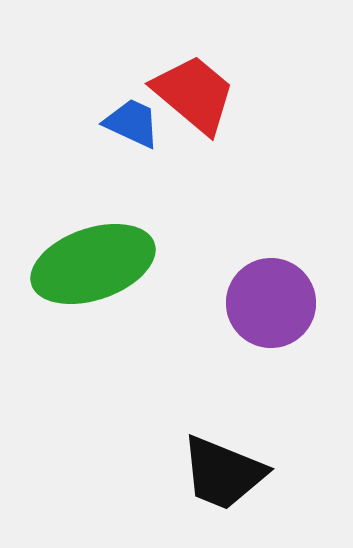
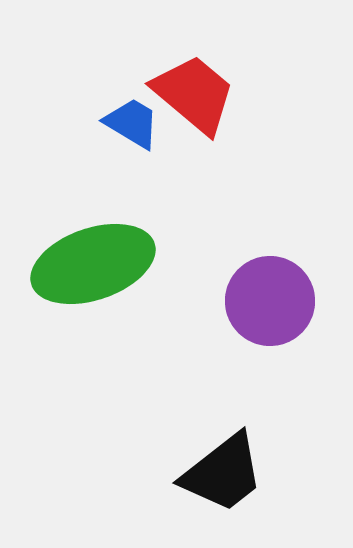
blue trapezoid: rotated 6 degrees clockwise
purple circle: moved 1 px left, 2 px up
black trapezoid: rotated 60 degrees counterclockwise
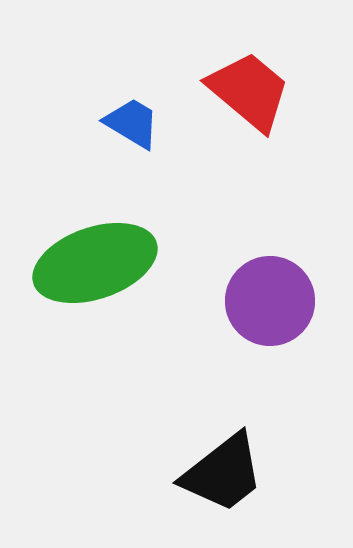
red trapezoid: moved 55 px right, 3 px up
green ellipse: moved 2 px right, 1 px up
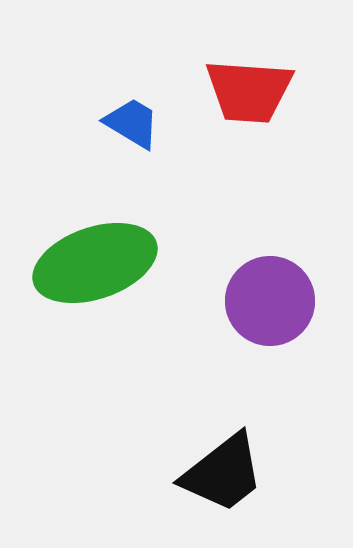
red trapezoid: rotated 144 degrees clockwise
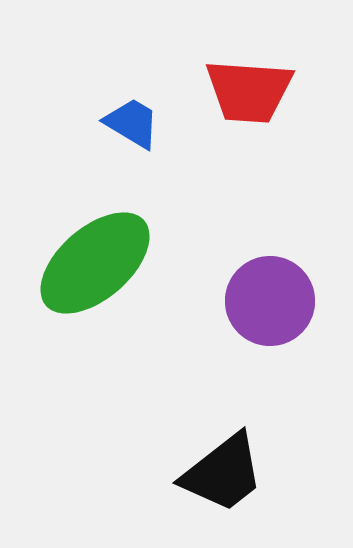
green ellipse: rotated 22 degrees counterclockwise
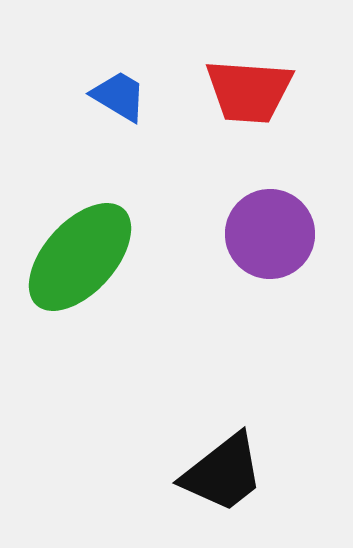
blue trapezoid: moved 13 px left, 27 px up
green ellipse: moved 15 px left, 6 px up; rotated 7 degrees counterclockwise
purple circle: moved 67 px up
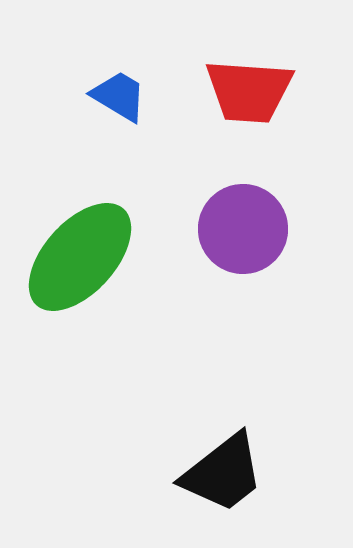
purple circle: moved 27 px left, 5 px up
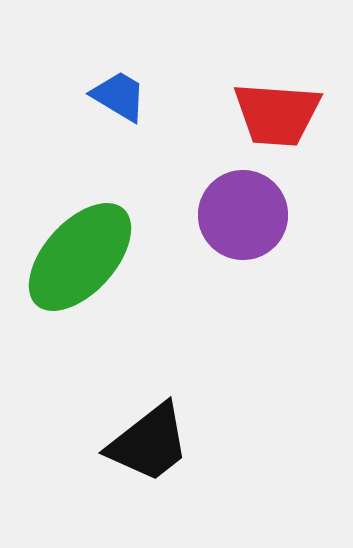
red trapezoid: moved 28 px right, 23 px down
purple circle: moved 14 px up
black trapezoid: moved 74 px left, 30 px up
